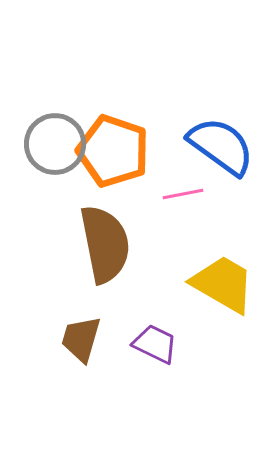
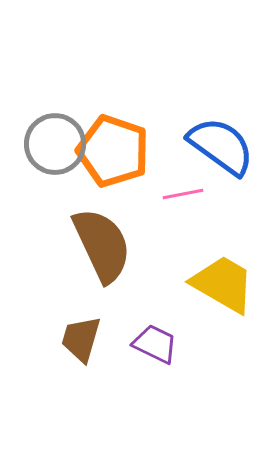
brown semicircle: moved 3 px left, 1 px down; rotated 14 degrees counterclockwise
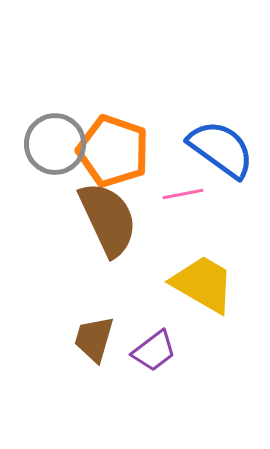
blue semicircle: moved 3 px down
brown semicircle: moved 6 px right, 26 px up
yellow trapezoid: moved 20 px left
brown trapezoid: moved 13 px right
purple trapezoid: moved 1 px left, 7 px down; rotated 117 degrees clockwise
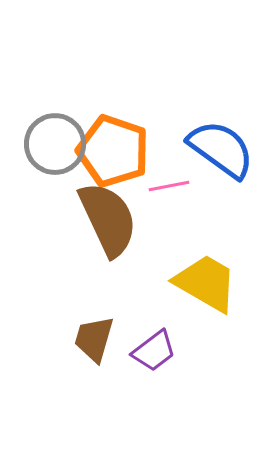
pink line: moved 14 px left, 8 px up
yellow trapezoid: moved 3 px right, 1 px up
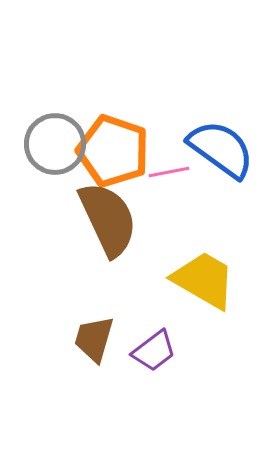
pink line: moved 14 px up
yellow trapezoid: moved 2 px left, 3 px up
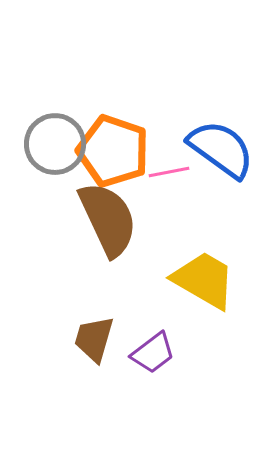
purple trapezoid: moved 1 px left, 2 px down
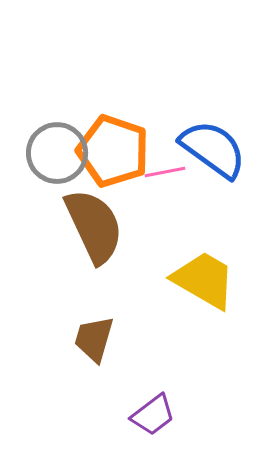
gray circle: moved 2 px right, 9 px down
blue semicircle: moved 8 px left
pink line: moved 4 px left
brown semicircle: moved 14 px left, 7 px down
purple trapezoid: moved 62 px down
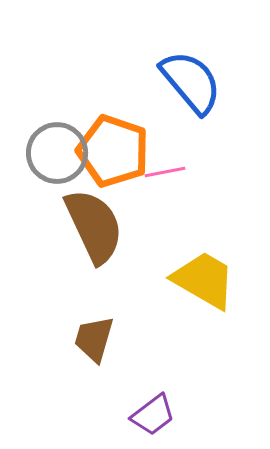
blue semicircle: moved 22 px left, 67 px up; rotated 14 degrees clockwise
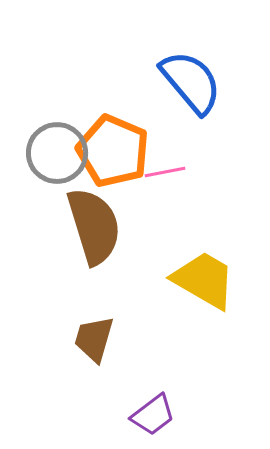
orange pentagon: rotated 4 degrees clockwise
brown semicircle: rotated 8 degrees clockwise
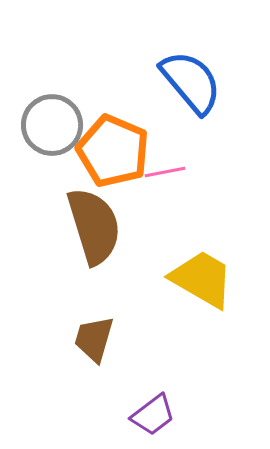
gray circle: moved 5 px left, 28 px up
yellow trapezoid: moved 2 px left, 1 px up
